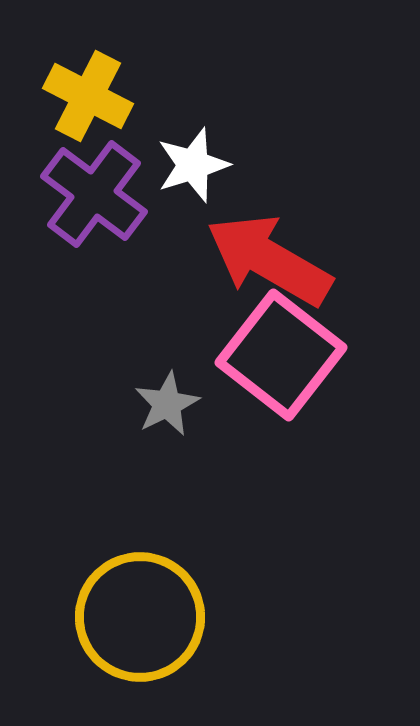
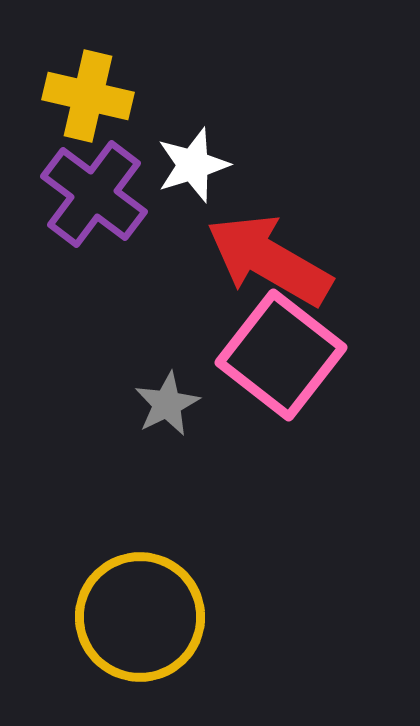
yellow cross: rotated 14 degrees counterclockwise
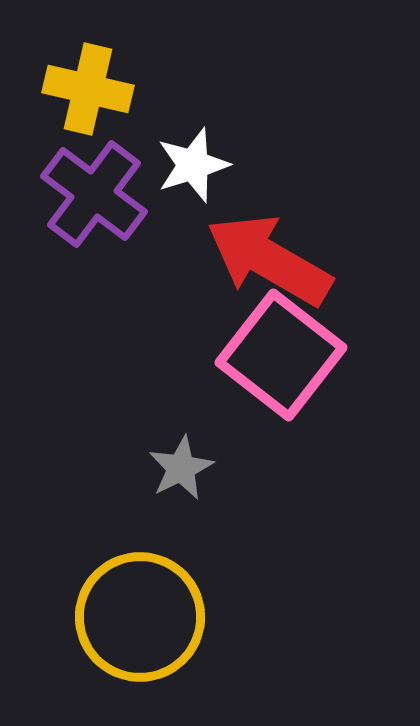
yellow cross: moved 7 px up
gray star: moved 14 px right, 64 px down
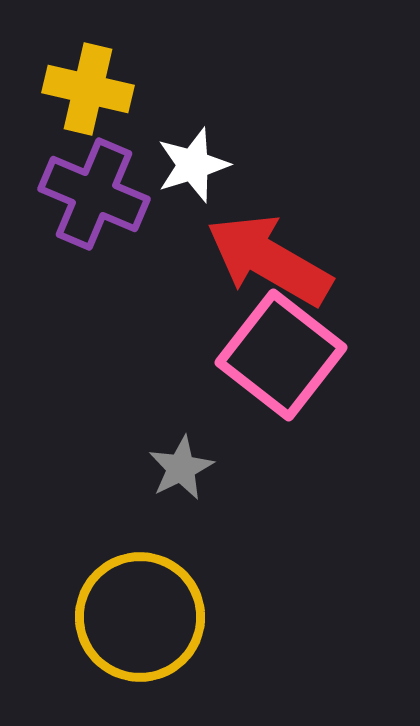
purple cross: rotated 14 degrees counterclockwise
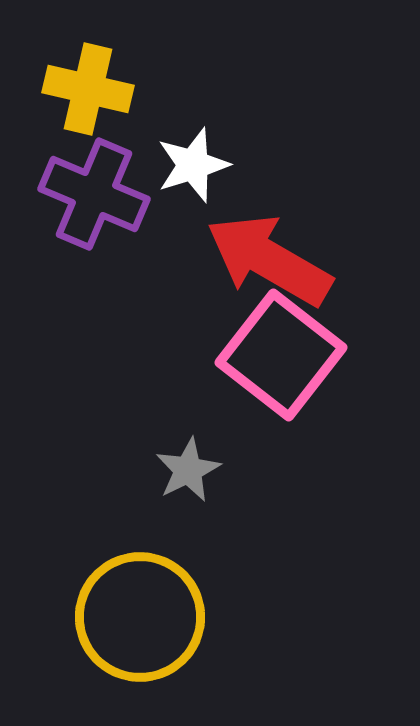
gray star: moved 7 px right, 2 px down
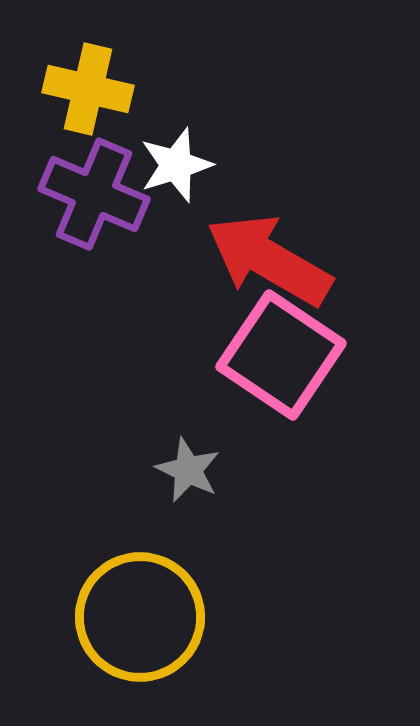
white star: moved 17 px left
pink square: rotated 4 degrees counterclockwise
gray star: rotated 20 degrees counterclockwise
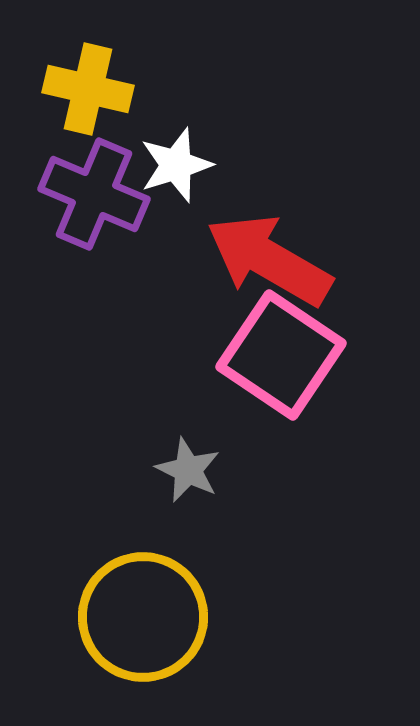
yellow circle: moved 3 px right
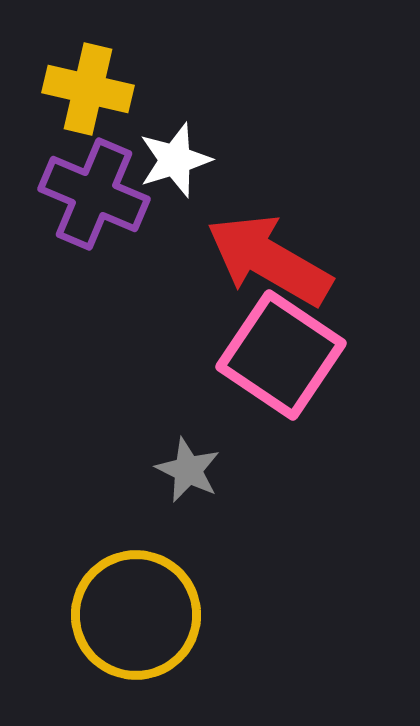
white star: moved 1 px left, 5 px up
yellow circle: moved 7 px left, 2 px up
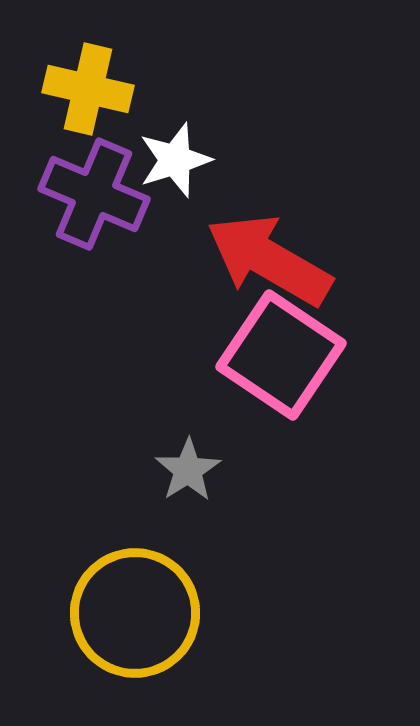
gray star: rotated 14 degrees clockwise
yellow circle: moved 1 px left, 2 px up
